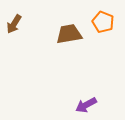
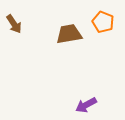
brown arrow: rotated 66 degrees counterclockwise
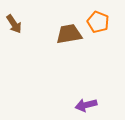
orange pentagon: moved 5 px left
purple arrow: rotated 15 degrees clockwise
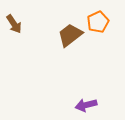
orange pentagon: rotated 25 degrees clockwise
brown trapezoid: moved 1 px right, 1 px down; rotated 28 degrees counterclockwise
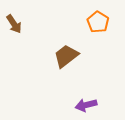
orange pentagon: rotated 15 degrees counterclockwise
brown trapezoid: moved 4 px left, 21 px down
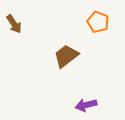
orange pentagon: rotated 10 degrees counterclockwise
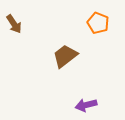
orange pentagon: moved 1 px down
brown trapezoid: moved 1 px left
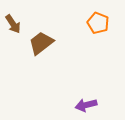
brown arrow: moved 1 px left
brown trapezoid: moved 24 px left, 13 px up
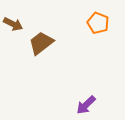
brown arrow: rotated 30 degrees counterclockwise
purple arrow: rotated 30 degrees counterclockwise
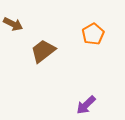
orange pentagon: moved 5 px left, 11 px down; rotated 20 degrees clockwise
brown trapezoid: moved 2 px right, 8 px down
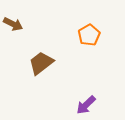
orange pentagon: moved 4 px left, 1 px down
brown trapezoid: moved 2 px left, 12 px down
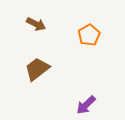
brown arrow: moved 23 px right
brown trapezoid: moved 4 px left, 6 px down
